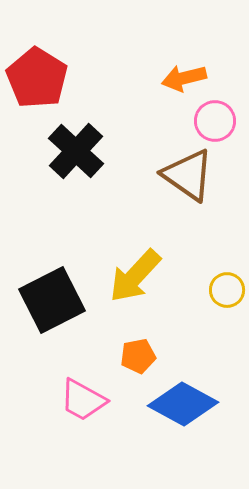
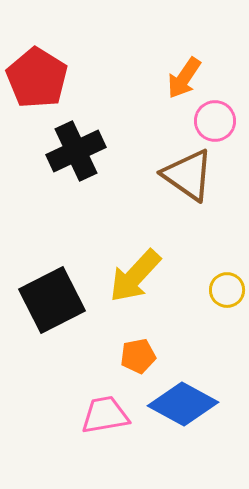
orange arrow: rotated 42 degrees counterclockwise
black cross: rotated 22 degrees clockwise
pink trapezoid: moved 22 px right, 15 px down; rotated 141 degrees clockwise
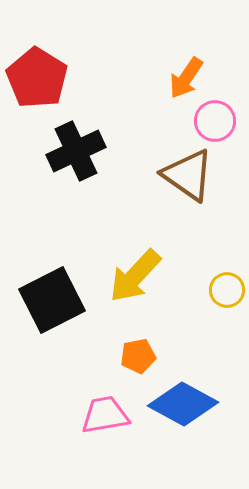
orange arrow: moved 2 px right
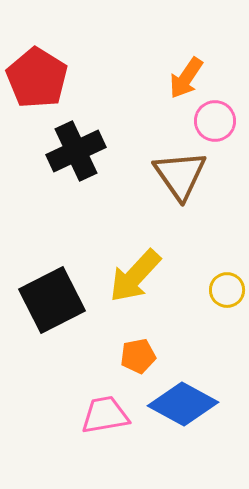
brown triangle: moved 8 px left; rotated 20 degrees clockwise
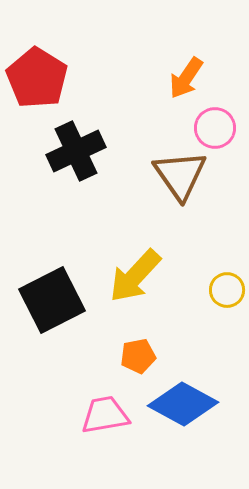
pink circle: moved 7 px down
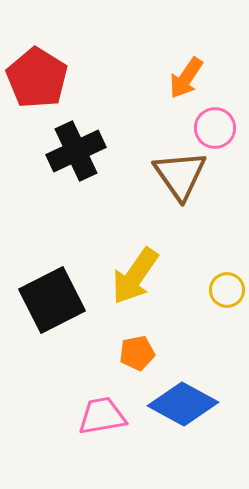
yellow arrow: rotated 8 degrees counterclockwise
orange pentagon: moved 1 px left, 3 px up
pink trapezoid: moved 3 px left, 1 px down
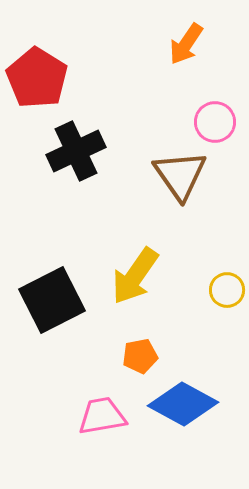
orange arrow: moved 34 px up
pink circle: moved 6 px up
orange pentagon: moved 3 px right, 3 px down
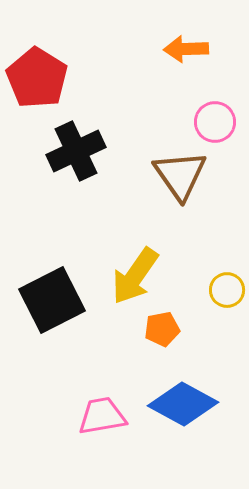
orange arrow: moved 5 px down; rotated 54 degrees clockwise
orange pentagon: moved 22 px right, 27 px up
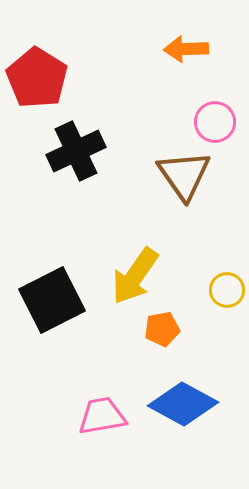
brown triangle: moved 4 px right
